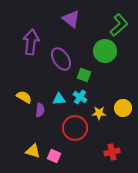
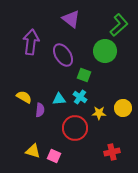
purple ellipse: moved 2 px right, 4 px up
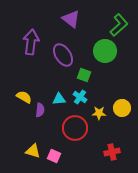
yellow circle: moved 1 px left
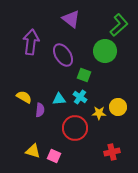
yellow circle: moved 4 px left, 1 px up
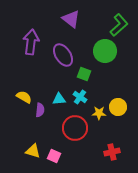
green square: moved 1 px up
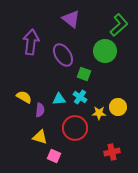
yellow triangle: moved 7 px right, 14 px up
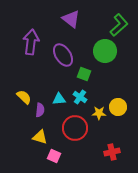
yellow semicircle: rotated 14 degrees clockwise
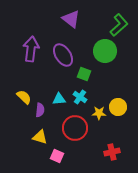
purple arrow: moved 7 px down
pink square: moved 3 px right
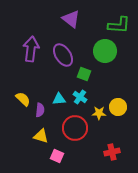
green L-shape: rotated 45 degrees clockwise
yellow semicircle: moved 1 px left, 2 px down
yellow triangle: moved 1 px right, 1 px up
